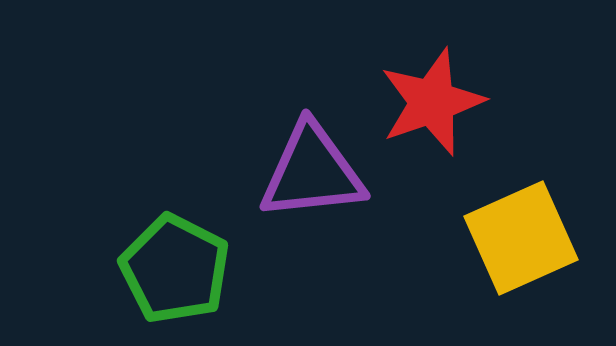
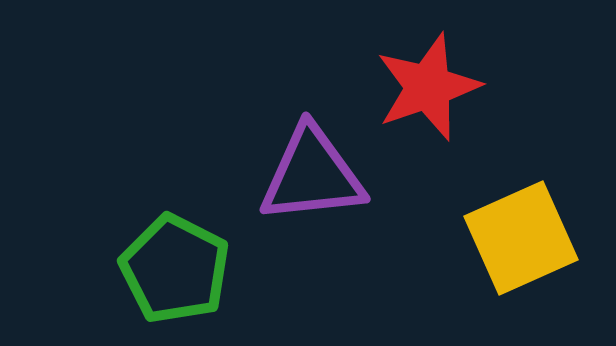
red star: moved 4 px left, 15 px up
purple triangle: moved 3 px down
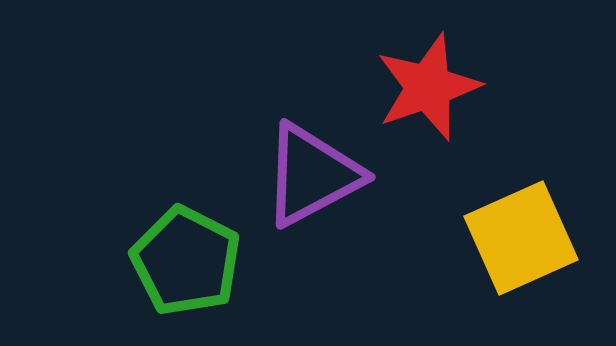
purple triangle: rotated 22 degrees counterclockwise
green pentagon: moved 11 px right, 8 px up
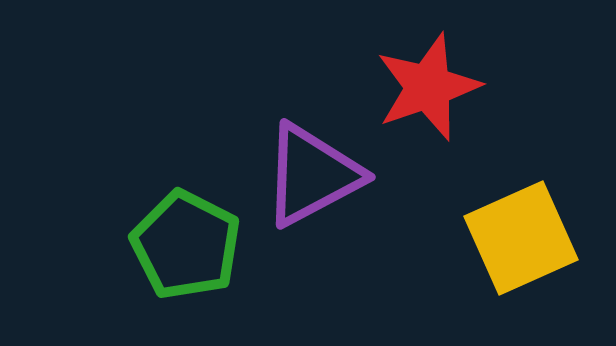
green pentagon: moved 16 px up
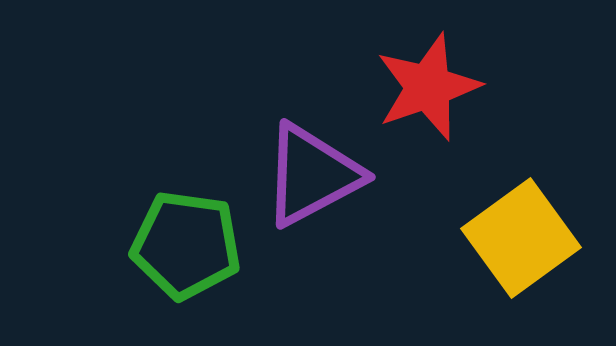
yellow square: rotated 12 degrees counterclockwise
green pentagon: rotated 19 degrees counterclockwise
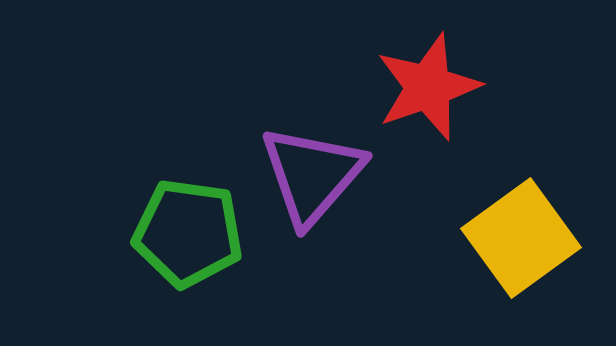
purple triangle: rotated 21 degrees counterclockwise
green pentagon: moved 2 px right, 12 px up
